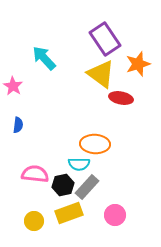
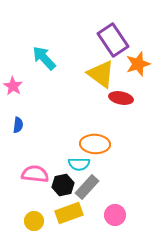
purple rectangle: moved 8 px right, 1 px down
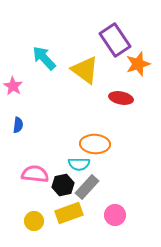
purple rectangle: moved 2 px right
yellow triangle: moved 16 px left, 4 px up
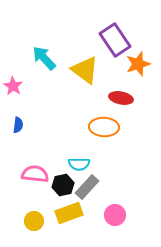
orange ellipse: moved 9 px right, 17 px up
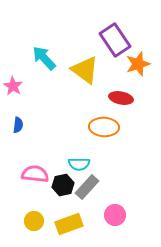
yellow rectangle: moved 11 px down
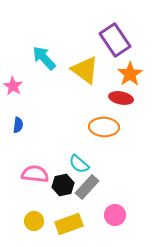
orange star: moved 8 px left, 10 px down; rotated 15 degrees counterclockwise
cyan semicircle: rotated 40 degrees clockwise
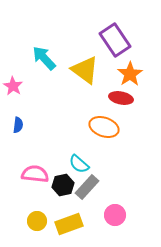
orange ellipse: rotated 16 degrees clockwise
yellow circle: moved 3 px right
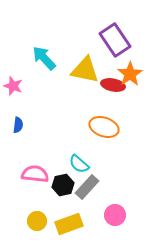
yellow triangle: rotated 24 degrees counterclockwise
pink star: rotated 12 degrees counterclockwise
red ellipse: moved 8 px left, 13 px up
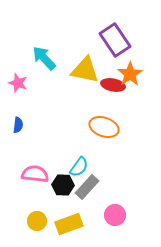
pink star: moved 5 px right, 3 px up
cyan semicircle: moved 3 px down; rotated 95 degrees counterclockwise
black hexagon: rotated 15 degrees clockwise
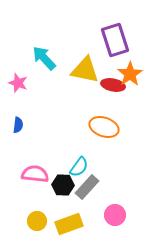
purple rectangle: rotated 16 degrees clockwise
